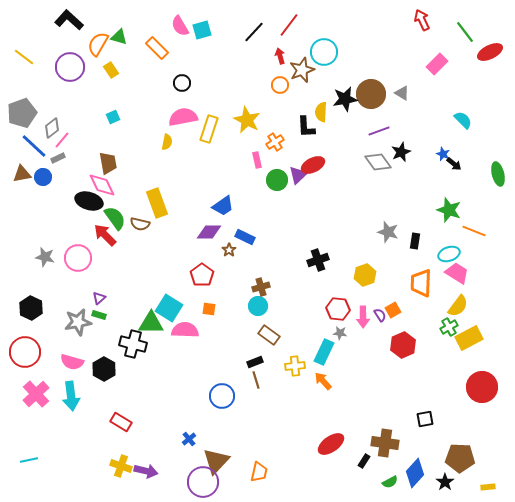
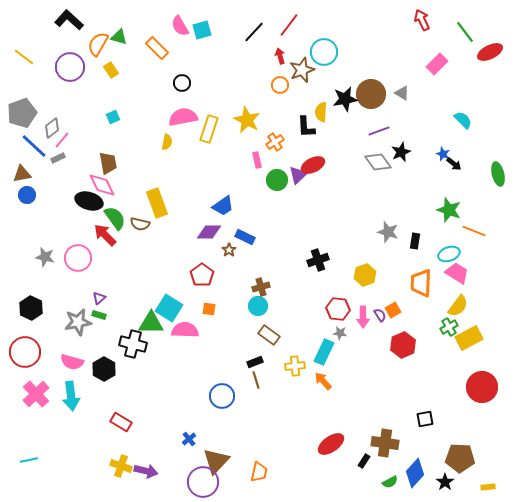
blue circle at (43, 177): moved 16 px left, 18 px down
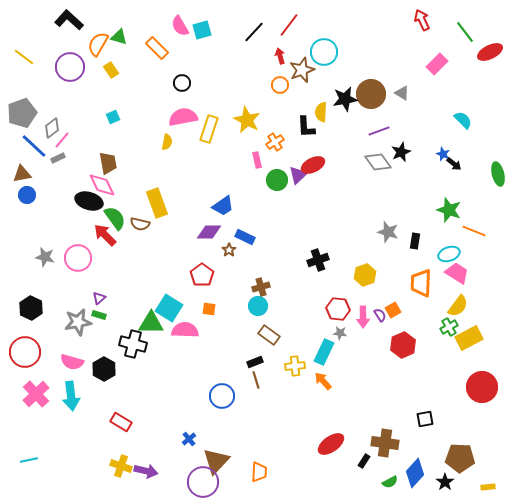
orange trapezoid at (259, 472): rotated 10 degrees counterclockwise
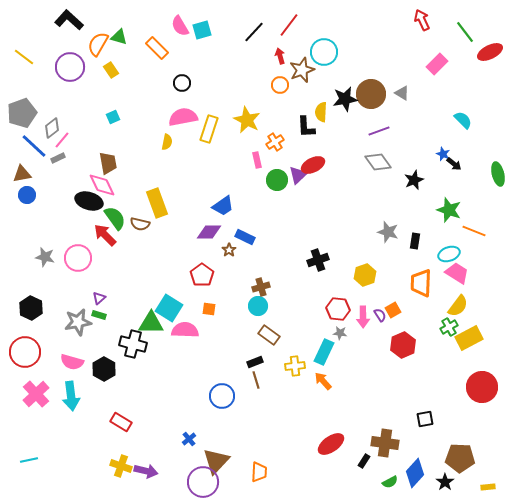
black star at (401, 152): moved 13 px right, 28 px down
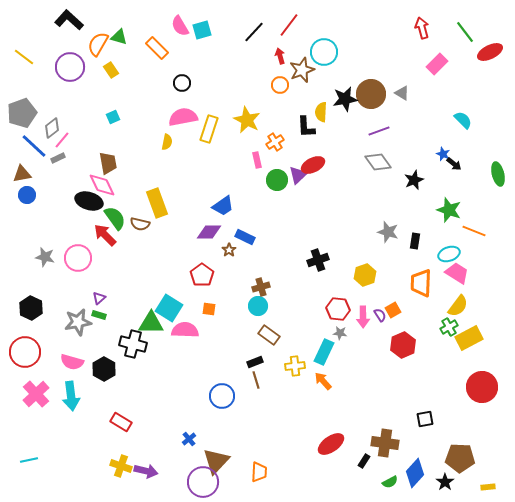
red arrow at (422, 20): moved 8 px down; rotated 10 degrees clockwise
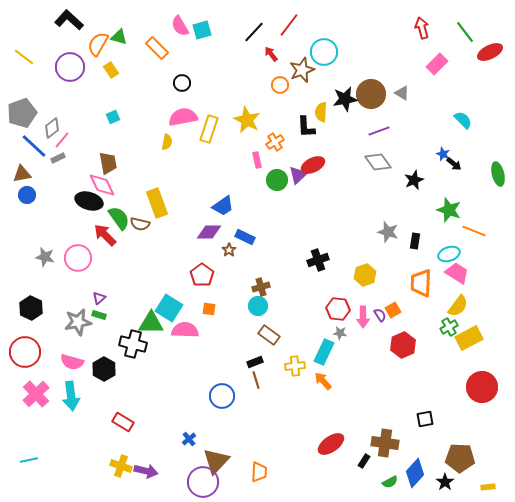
red arrow at (280, 56): moved 9 px left, 2 px up; rotated 21 degrees counterclockwise
green semicircle at (115, 218): moved 4 px right
red rectangle at (121, 422): moved 2 px right
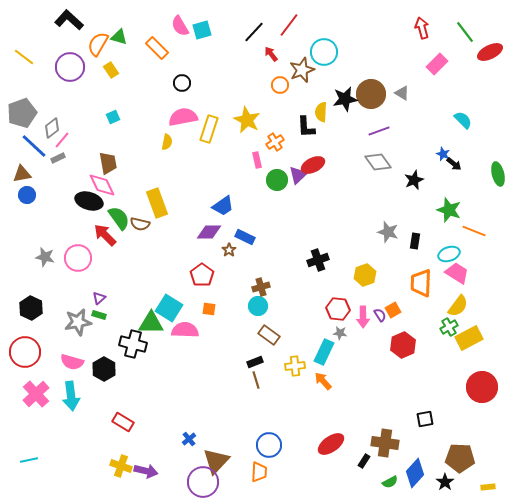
blue circle at (222, 396): moved 47 px right, 49 px down
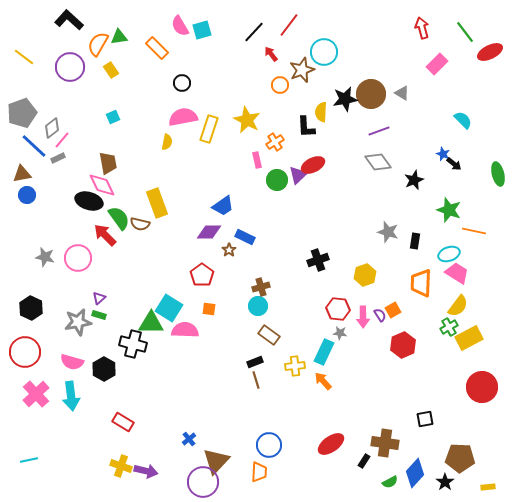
green triangle at (119, 37): rotated 24 degrees counterclockwise
orange line at (474, 231): rotated 10 degrees counterclockwise
